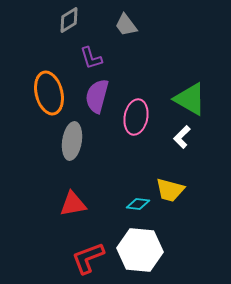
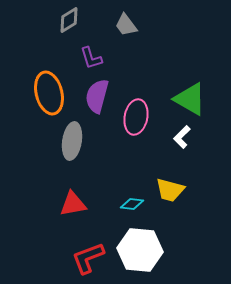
cyan diamond: moved 6 px left
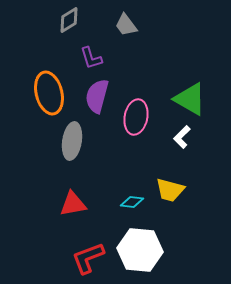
cyan diamond: moved 2 px up
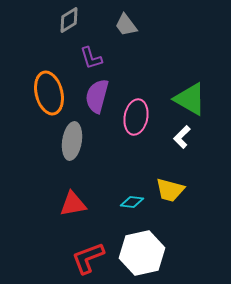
white hexagon: moved 2 px right, 3 px down; rotated 18 degrees counterclockwise
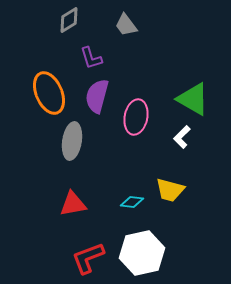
orange ellipse: rotated 9 degrees counterclockwise
green triangle: moved 3 px right
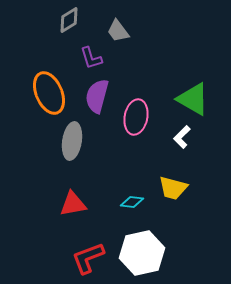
gray trapezoid: moved 8 px left, 6 px down
yellow trapezoid: moved 3 px right, 2 px up
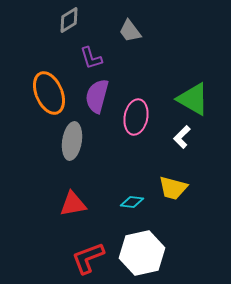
gray trapezoid: moved 12 px right
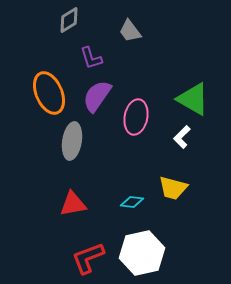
purple semicircle: rotated 20 degrees clockwise
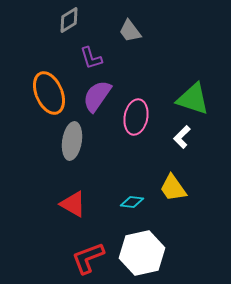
green triangle: rotated 12 degrees counterclockwise
yellow trapezoid: rotated 40 degrees clockwise
red triangle: rotated 40 degrees clockwise
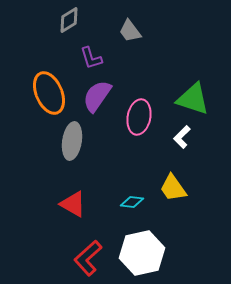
pink ellipse: moved 3 px right
red L-shape: rotated 21 degrees counterclockwise
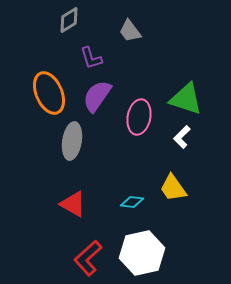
green triangle: moved 7 px left
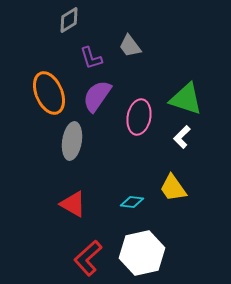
gray trapezoid: moved 15 px down
